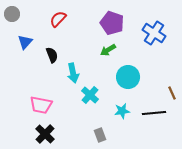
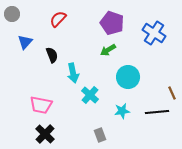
black line: moved 3 px right, 1 px up
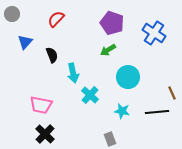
red semicircle: moved 2 px left
cyan star: rotated 21 degrees clockwise
gray rectangle: moved 10 px right, 4 px down
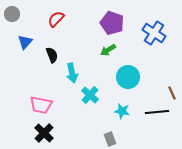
cyan arrow: moved 1 px left
black cross: moved 1 px left, 1 px up
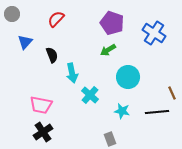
black cross: moved 1 px left, 1 px up; rotated 12 degrees clockwise
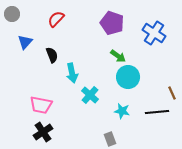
green arrow: moved 10 px right, 6 px down; rotated 112 degrees counterclockwise
